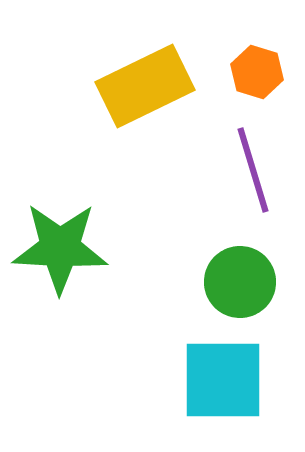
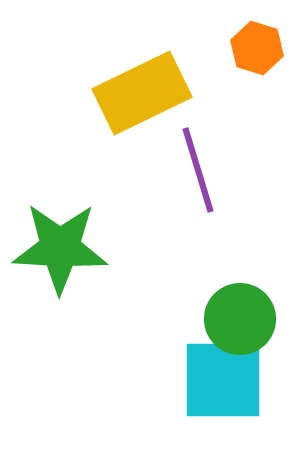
orange hexagon: moved 24 px up
yellow rectangle: moved 3 px left, 7 px down
purple line: moved 55 px left
green circle: moved 37 px down
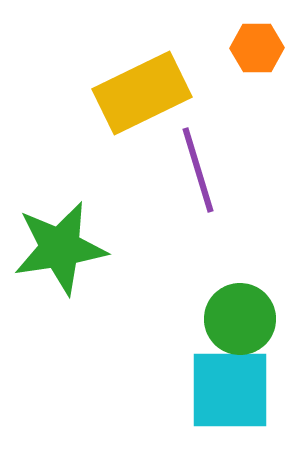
orange hexagon: rotated 18 degrees counterclockwise
green star: rotated 12 degrees counterclockwise
cyan square: moved 7 px right, 10 px down
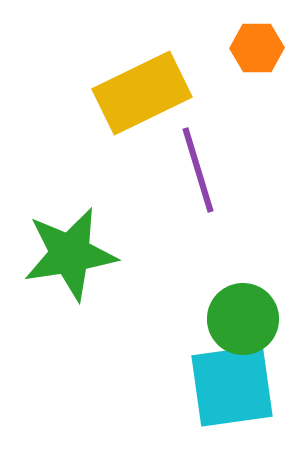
green star: moved 10 px right, 6 px down
green circle: moved 3 px right
cyan square: moved 2 px right, 4 px up; rotated 8 degrees counterclockwise
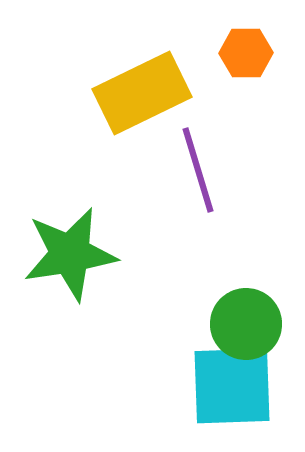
orange hexagon: moved 11 px left, 5 px down
green circle: moved 3 px right, 5 px down
cyan square: rotated 6 degrees clockwise
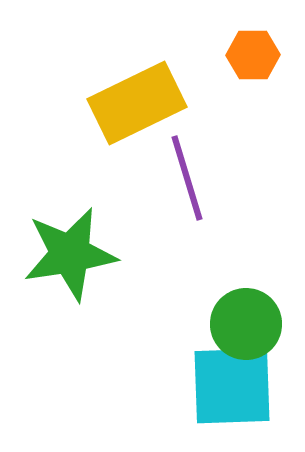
orange hexagon: moved 7 px right, 2 px down
yellow rectangle: moved 5 px left, 10 px down
purple line: moved 11 px left, 8 px down
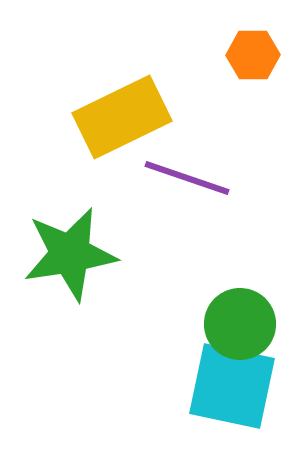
yellow rectangle: moved 15 px left, 14 px down
purple line: rotated 54 degrees counterclockwise
green circle: moved 6 px left
cyan square: rotated 14 degrees clockwise
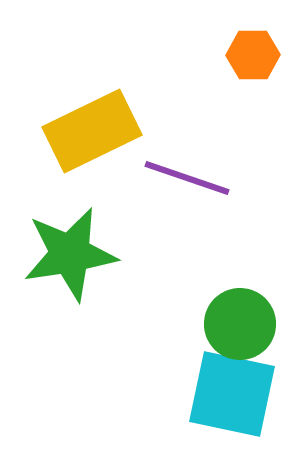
yellow rectangle: moved 30 px left, 14 px down
cyan square: moved 8 px down
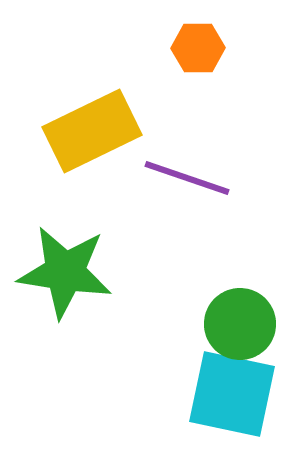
orange hexagon: moved 55 px left, 7 px up
green star: moved 5 px left, 18 px down; rotated 18 degrees clockwise
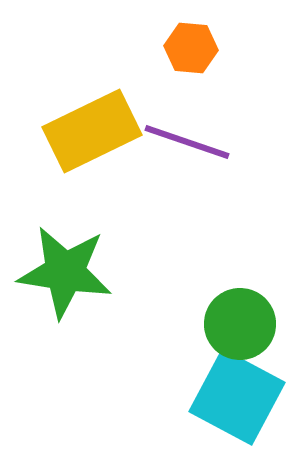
orange hexagon: moved 7 px left; rotated 6 degrees clockwise
purple line: moved 36 px up
cyan square: moved 5 px right, 3 px down; rotated 16 degrees clockwise
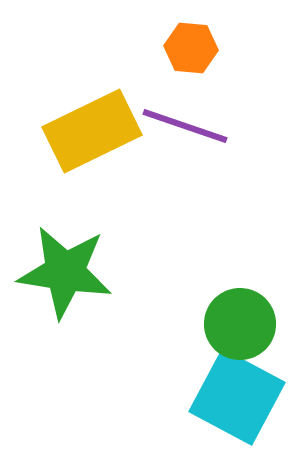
purple line: moved 2 px left, 16 px up
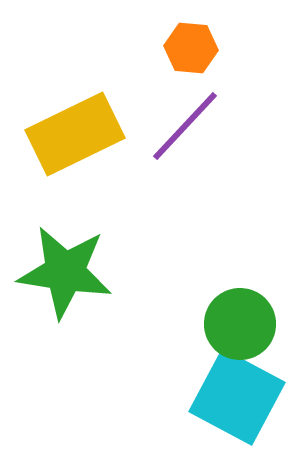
purple line: rotated 66 degrees counterclockwise
yellow rectangle: moved 17 px left, 3 px down
